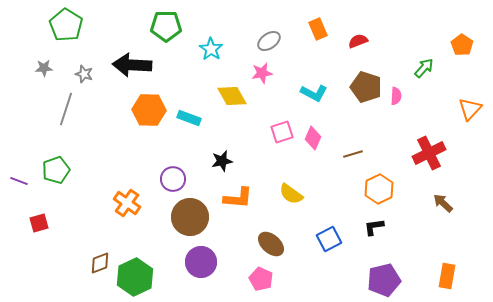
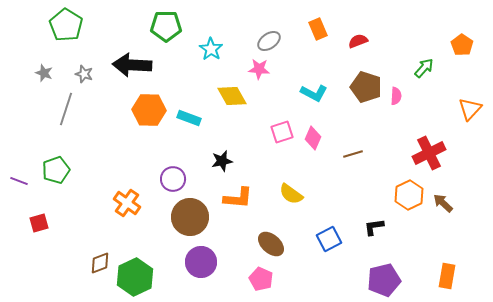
gray star at (44, 68): moved 5 px down; rotated 24 degrees clockwise
pink star at (262, 73): moved 3 px left, 4 px up; rotated 15 degrees clockwise
orange hexagon at (379, 189): moved 30 px right, 6 px down
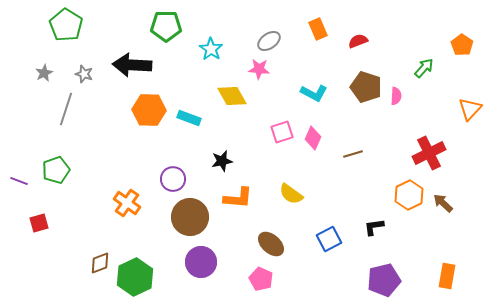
gray star at (44, 73): rotated 24 degrees clockwise
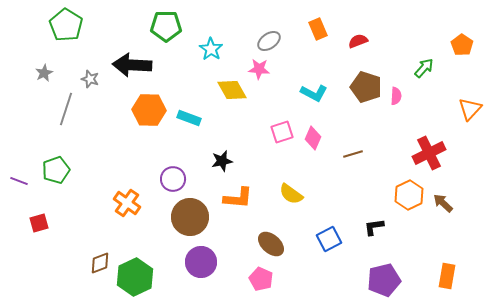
gray star at (84, 74): moved 6 px right, 5 px down
yellow diamond at (232, 96): moved 6 px up
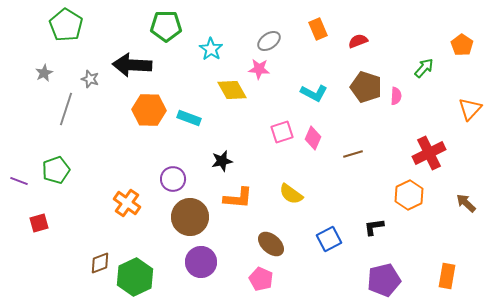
brown arrow at (443, 203): moved 23 px right
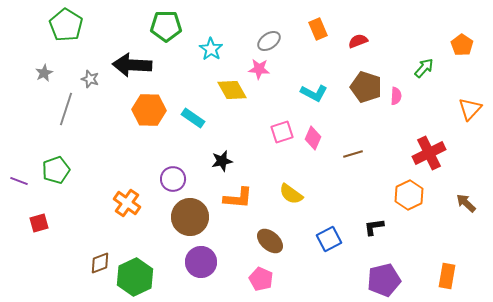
cyan rectangle at (189, 118): moved 4 px right; rotated 15 degrees clockwise
brown ellipse at (271, 244): moved 1 px left, 3 px up
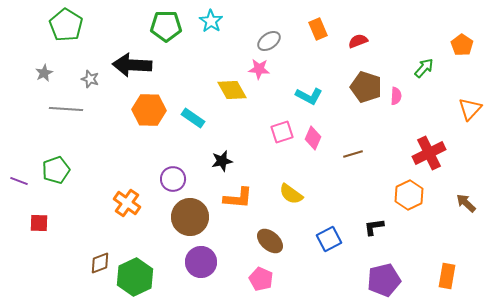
cyan star at (211, 49): moved 28 px up
cyan L-shape at (314, 93): moved 5 px left, 3 px down
gray line at (66, 109): rotated 76 degrees clockwise
red square at (39, 223): rotated 18 degrees clockwise
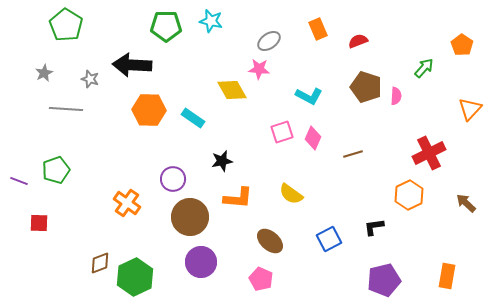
cyan star at (211, 21): rotated 20 degrees counterclockwise
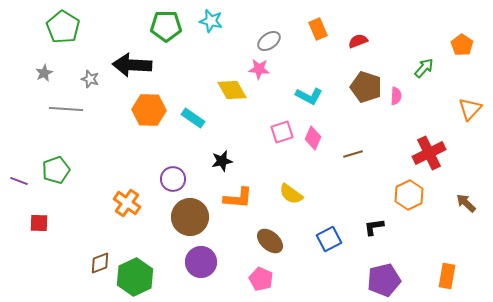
green pentagon at (66, 25): moved 3 px left, 2 px down
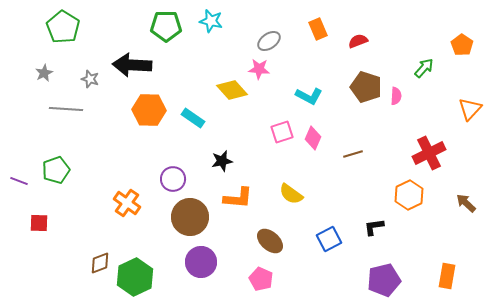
yellow diamond at (232, 90): rotated 12 degrees counterclockwise
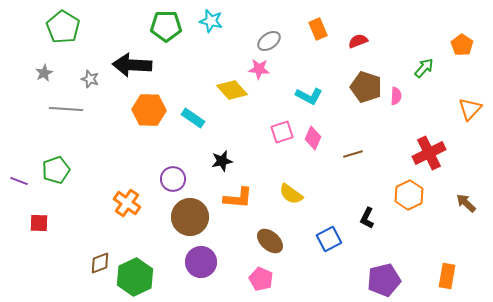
black L-shape at (374, 227): moved 7 px left, 9 px up; rotated 55 degrees counterclockwise
